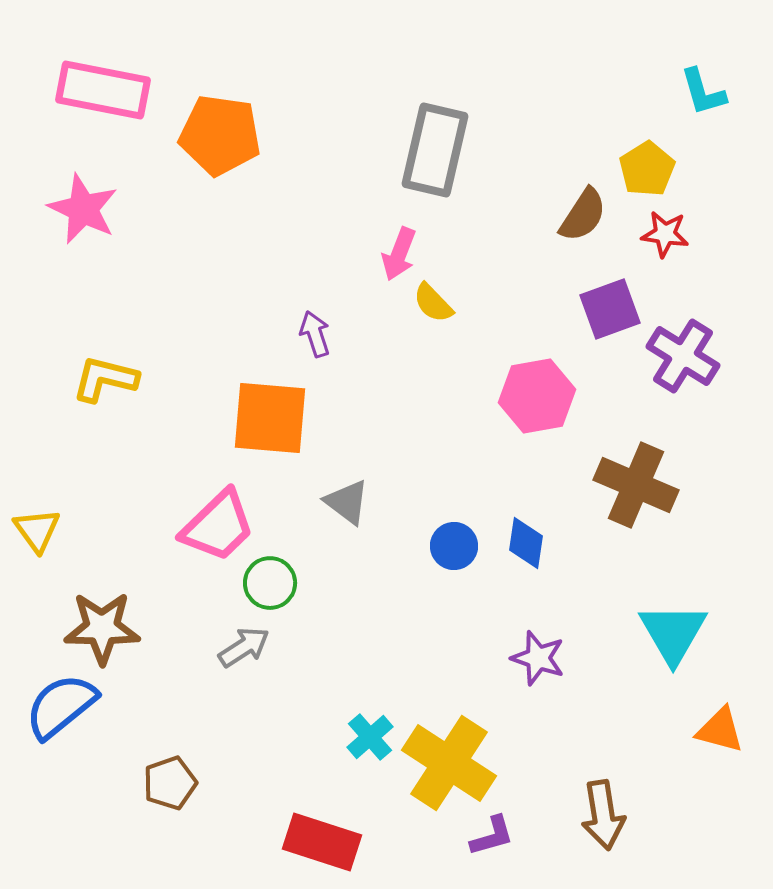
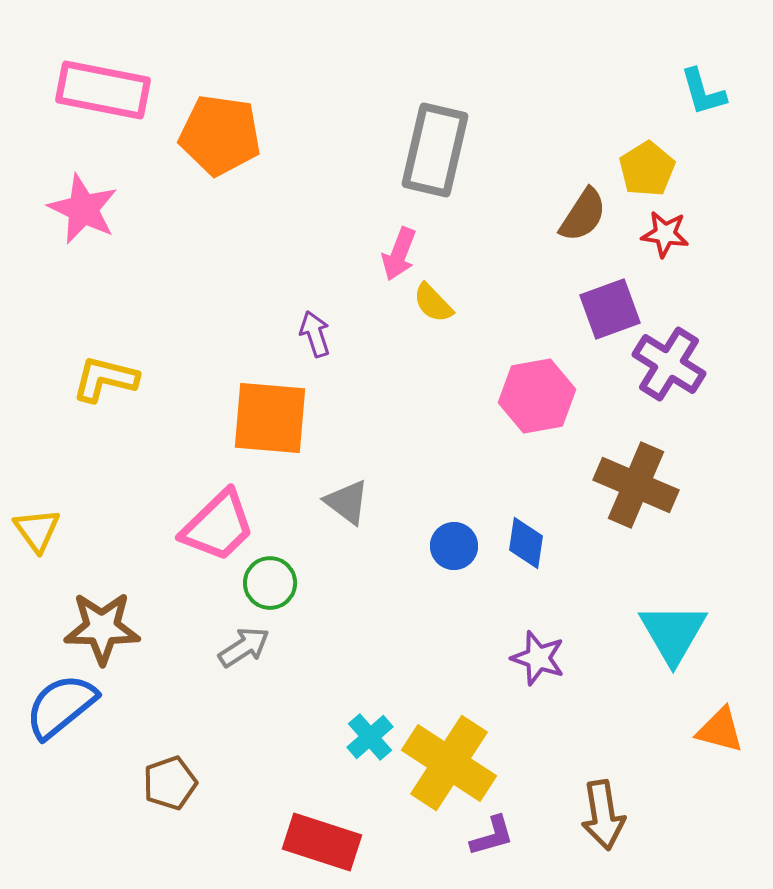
purple cross: moved 14 px left, 8 px down
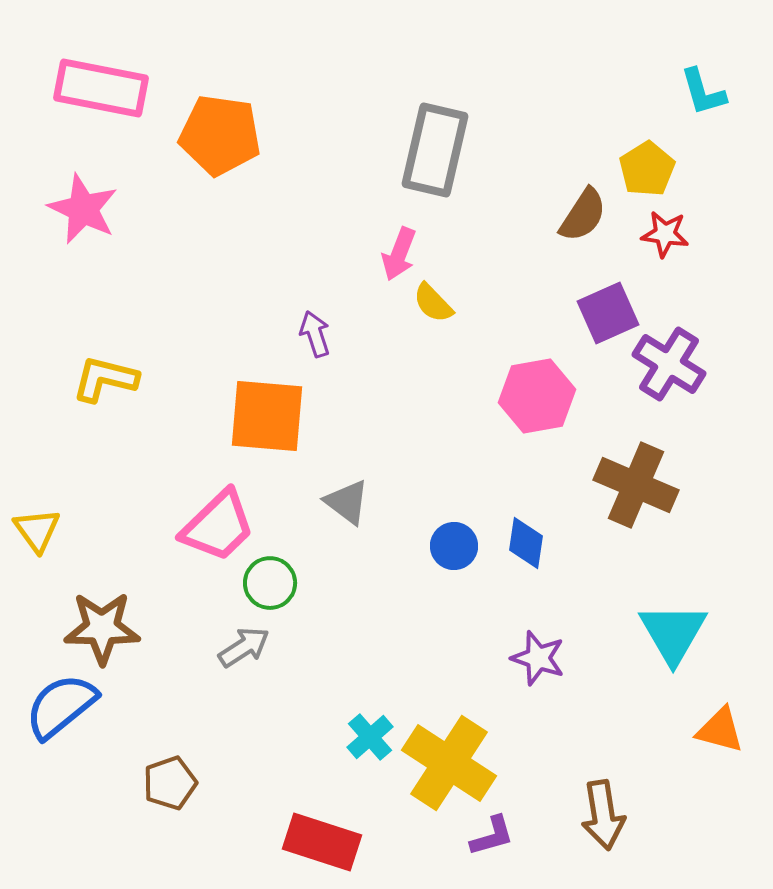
pink rectangle: moved 2 px left, 2 px up
purple square: moved 2 px left, 4 px down; rotated 4 degrees counterclockwise
orange square: moved 3 px left, 2 px up
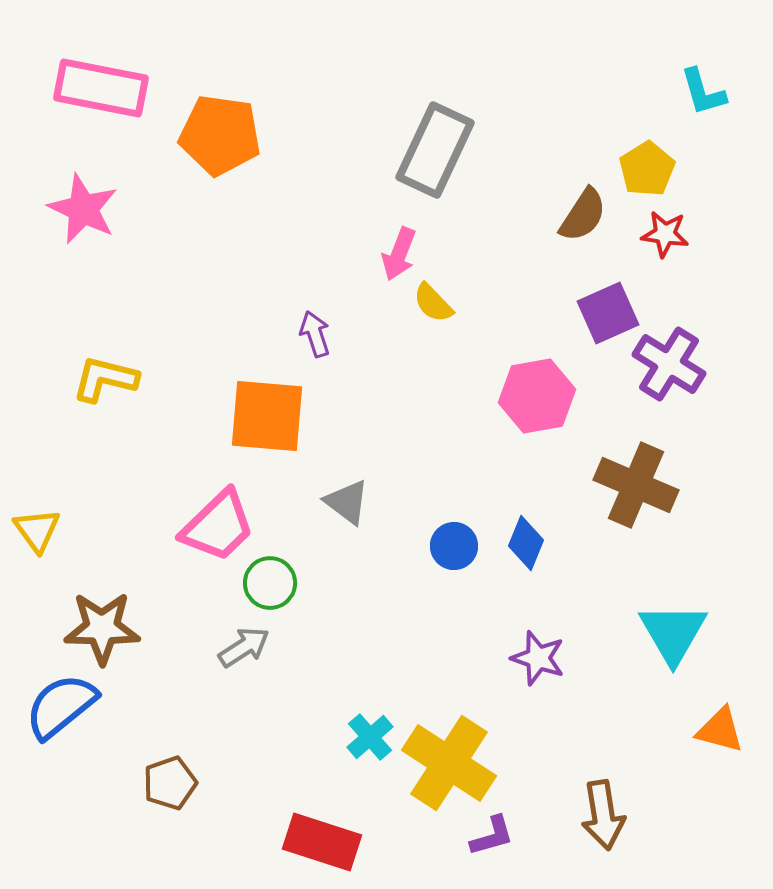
gray rectangle: rotated 12 degrees clockwise
blue diamond: rotated 14 degrees clockwise
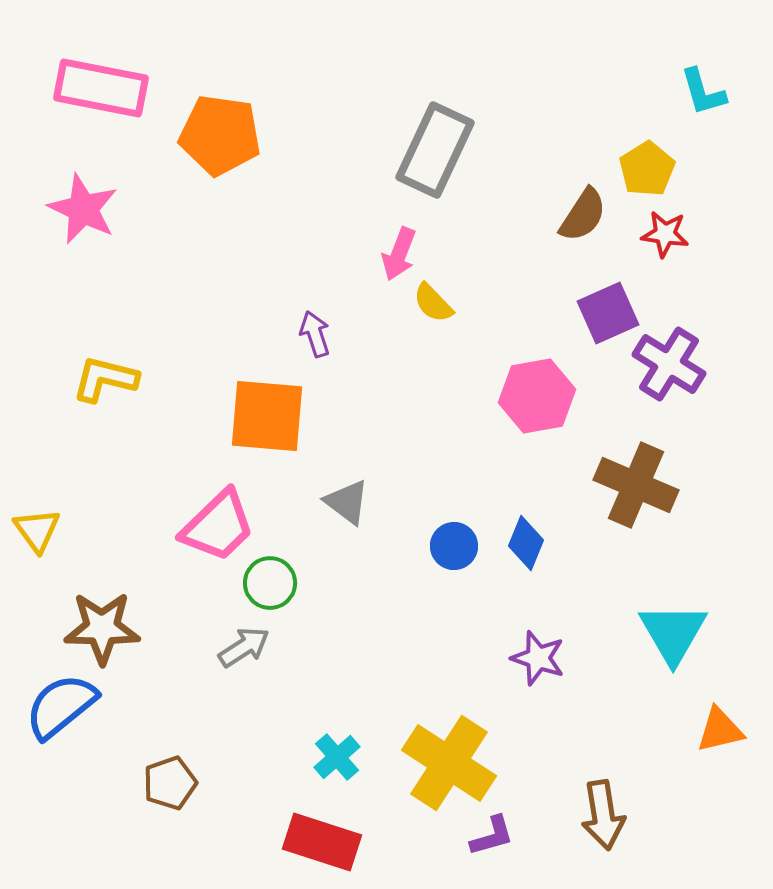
orange triangle: rotated 28 degrees counterclockwise
cyan cross: moved 33 px left, 20 px down
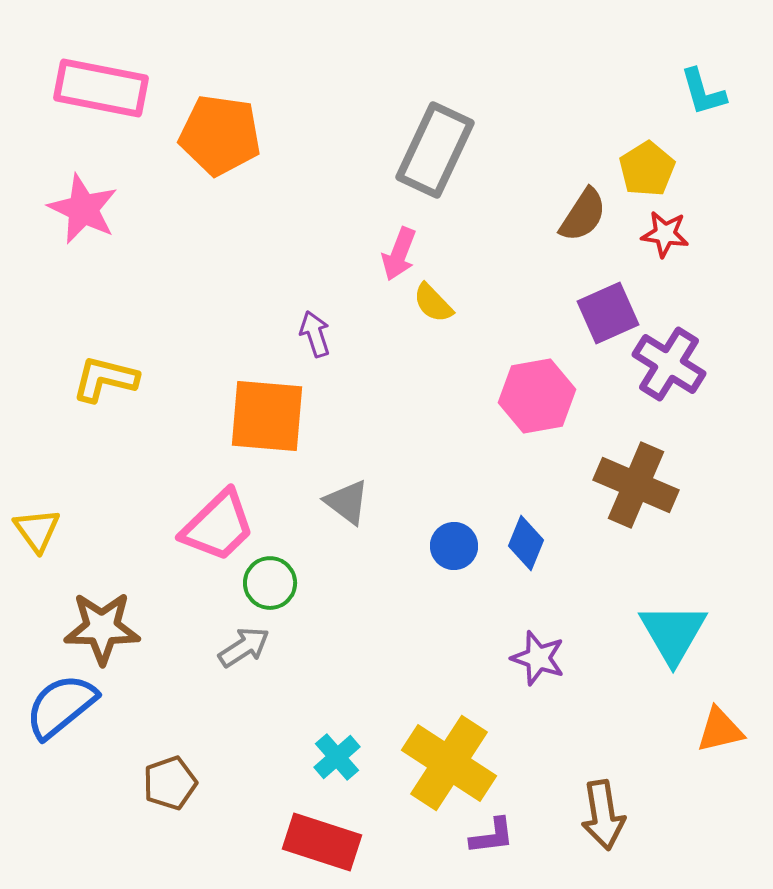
purple L-shape: rotated 9 degrees clockwise
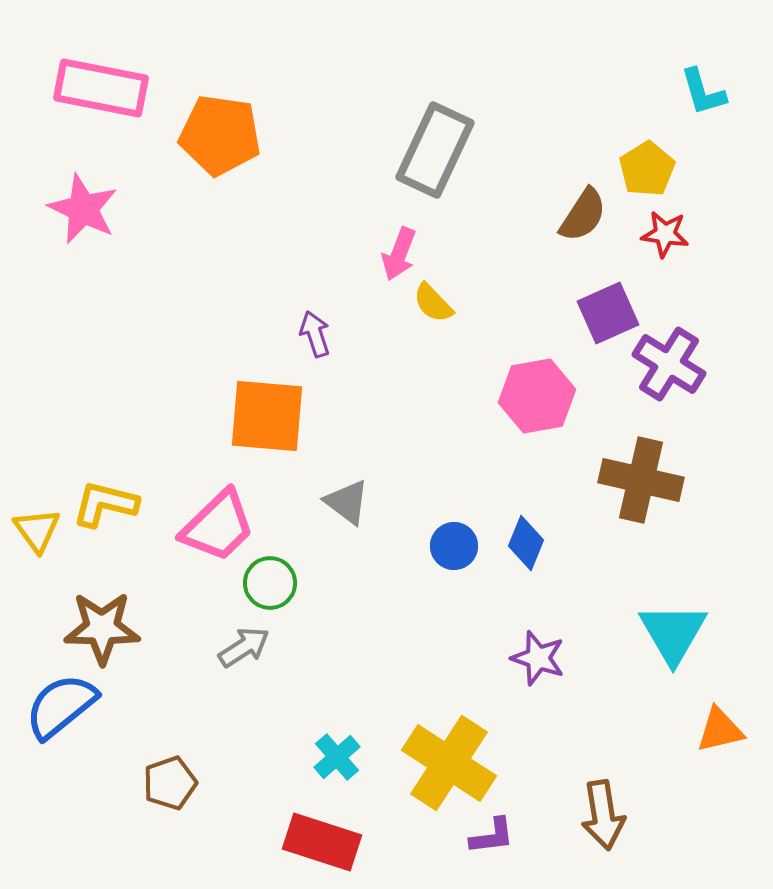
yellow L-shape: moved 125 px down
brown cross: moved 5 px right, 5 px up; rotated 10 degrees counterclockwise
